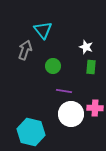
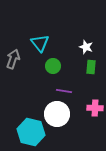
cyan triangle: moved 3 px left, 13 px down
gray arrow: moved 12 px left, 9 px down
white circle: moved 14 px left
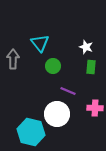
gray arrow: rotated 18 degrees counterclockwise
purple line: moved 4 px right; rotated 14 degrees clockwise
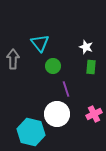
purple line: moved 2 px left, 2 px up; rotated 49 degrees clockwise
pink cross: moved 1 px left, 6 px down; rotated 28 degrees counterclockwise
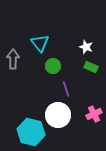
green rectangle: rotated 72 degrees counterclockwise
white circle: moved 1 px right, 1 px down
